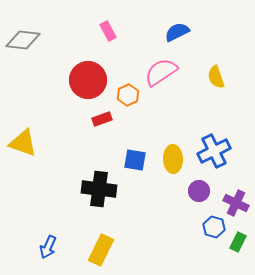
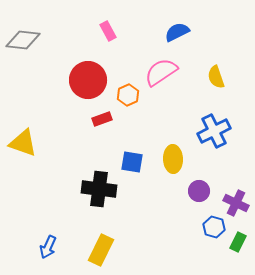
blue cross: moved 20 px up
blue square: moved 3 px left, 2 px down
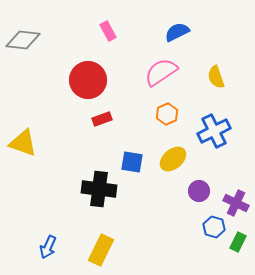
orange hexagon: moved 39 px right, 19 px down
yellow ellipse: rotated 52 degrees clockwise
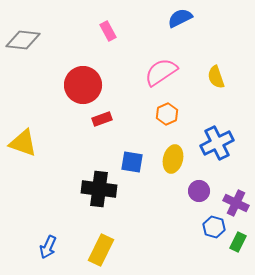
blue semicircle: moved 3 px right, 14 px up
red circle: moved 5 px left, 5 px down
blue cross: moved 3 px right, 12 px down
yellow ellipse: rotated 36 degrees counterclockwise
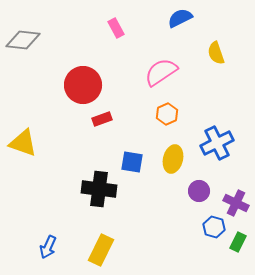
pink rectangle: moved 8 px right, 3 px up
yellow semicircle: moved 24 px up
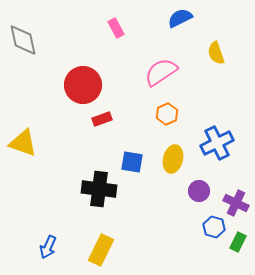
gray diamond: rotated 72 degrees clockwise
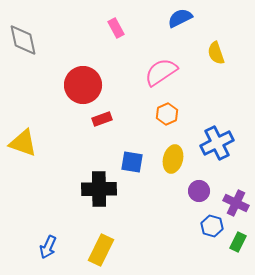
black cross: rotated 8 degrees counterclockwise
blue hexagon: moved 2 px left, 1 px up
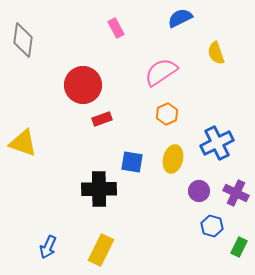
gray diamond: rotated 20 degrees clockwise
purple cross: moved 10 px up
green rectangle: moved 1 px right, 5 px down
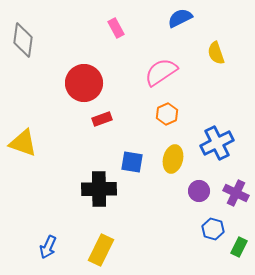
red circle: moved 1 px right, 2 px up
blue hexagon: moved 1 px right, 3 px down
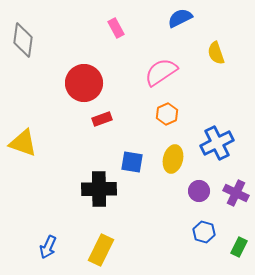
blue hexagon: moved 9 px left, 3 px down
